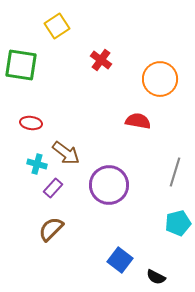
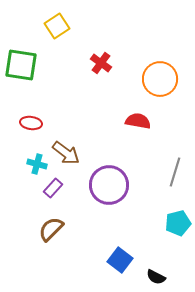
red cross: moved 3 px down
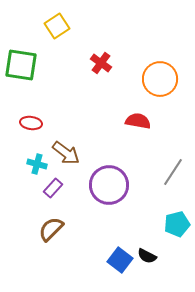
gray line: moved 2 px left; rotated 16 degrees clockwise
cyan pentagon: moved 1 px left, 1 px down
black semicircle: moved 9 px left, 21 px up
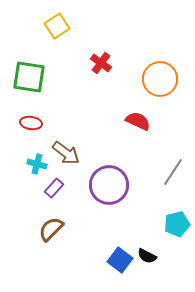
green square: moved 8 px right, 12 px down
red semicircle: rotated 15 degrees clockwise
purple rectangle: moved 1 px right
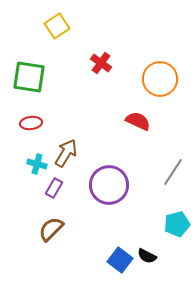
red ellipse: rotated 15 degrees counterclockwise
brown arrow: rotated 96 degrees counterclockwise
purple rectangle: rotated 12 degrees counterclockwise
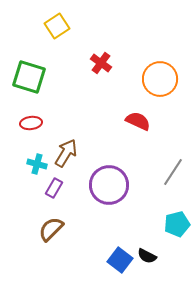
green square: rotated 8 degrees clockwise
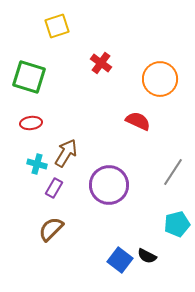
yellow square: rotated 15 degrees clockwise
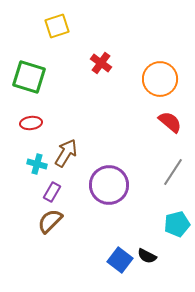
red semicircle: moved 32 px right, 1 px down; rotated 15 degrees clockwise
purple rectangle: moved 2 px left, 4 px down
brown semicircle: moved 1 px left, 8 px up
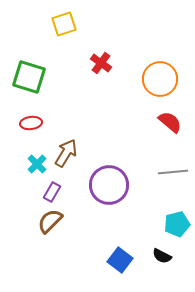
yellow square: moved 7 px right, 2 px up
cyan cross: rotated 30 degrees clockwise
gray line: rotated 52 degrees clockwise
black semicircle: moved 15 px right
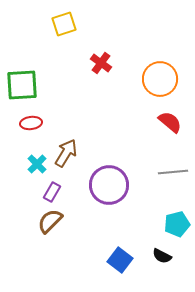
green square: moved 7 px left, 8 px down; rotated 20 degrees counterclockwise
